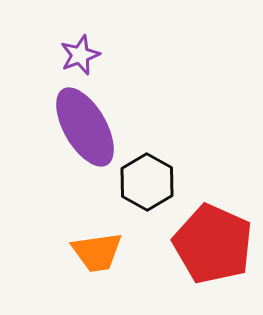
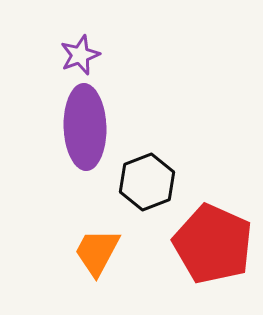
purple ellipse: rotated 28 degrees clockwise
black hexagon: rotated 10 degrees clockwise
orange trapezoid: rotated 126 degrees clockwise
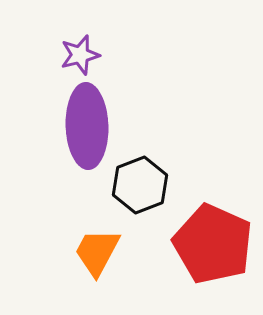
purple star: rotated 6 degrees clockwise
purple ellipse: moved 2 px right, 1 px up
black hexagon: moved 7 px left, 3 px down
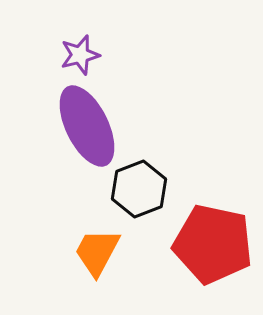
purple ellipse: rotated 24 degrees counterclockwise
black hexagon: moved 1 px left, 4 px down
red pentagon: rotated 12 degrees counterclockwise
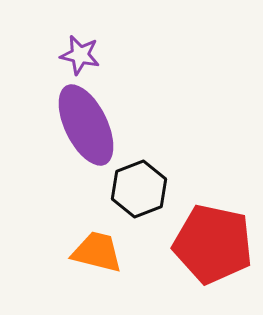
purple star: rotated 27 degrees clockwise
purple ellipse: moved 1 px left, 1 px up
orange trapezoid: rotated 76 degrees clockwise
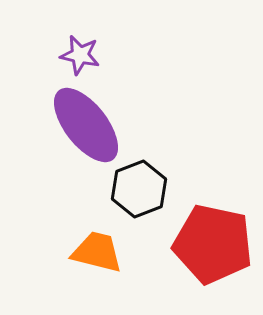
purple ellipse: rotated 12 degrees counterclockwise
